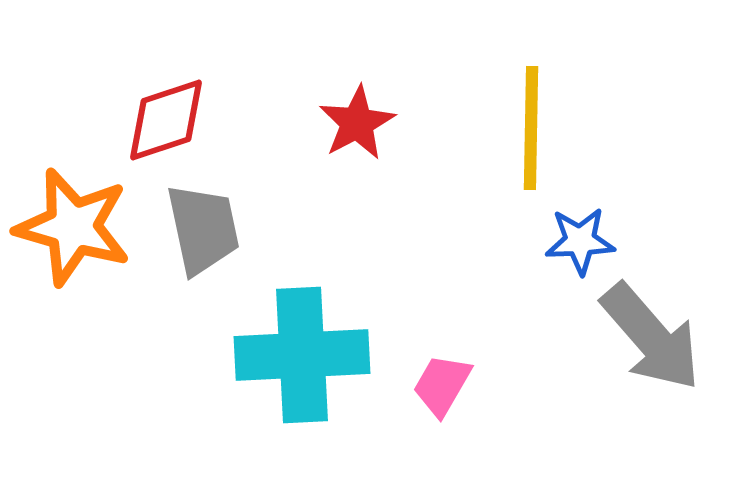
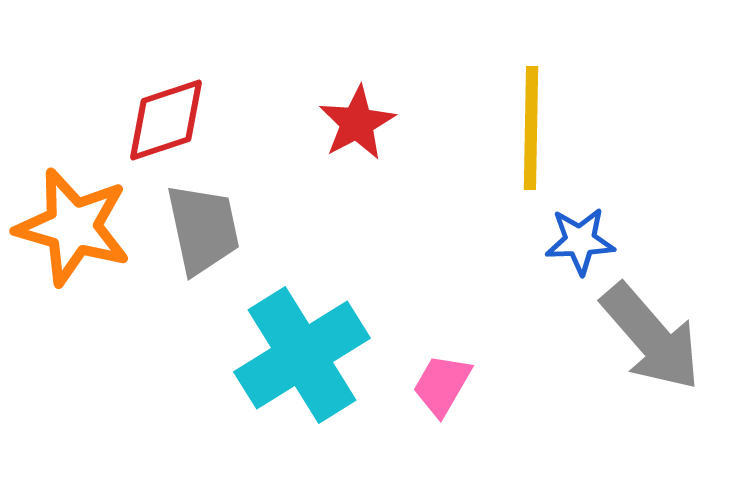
cyan cross: rotated 29 degrees counterclockwise
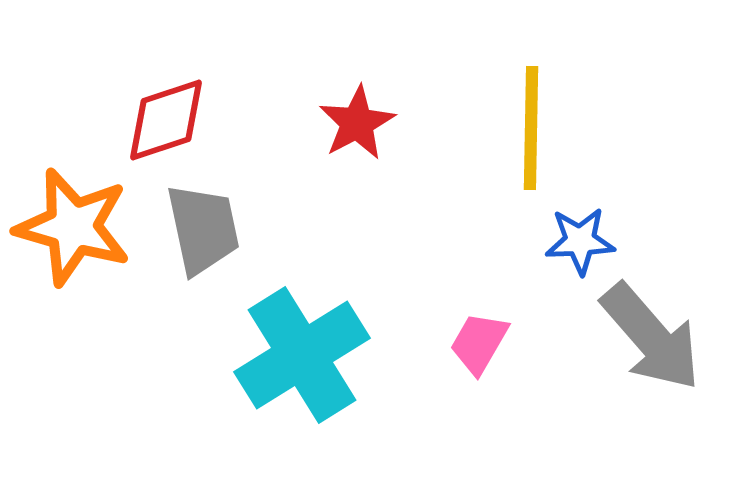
pink trapezoid: moved 37 px right, 42 px up
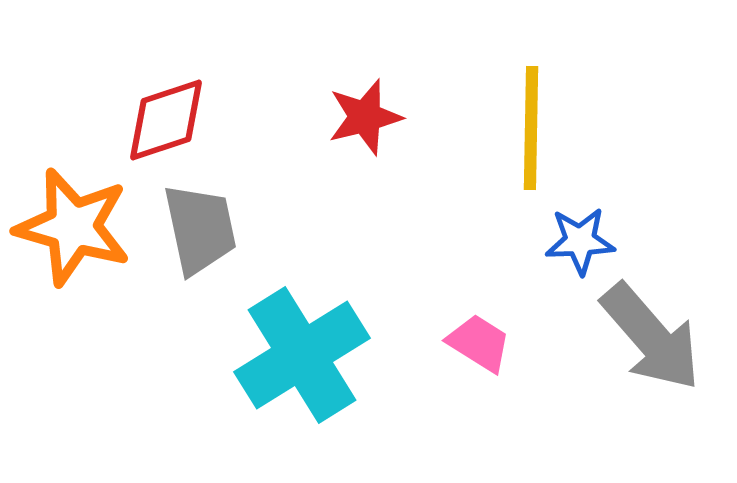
red star: moved 8 px right, 6 px up; rotated 14 degrees clockwise
gray trapezoid: moved 3 px left
pink trapezoid: rotated 92 degrees clockwise
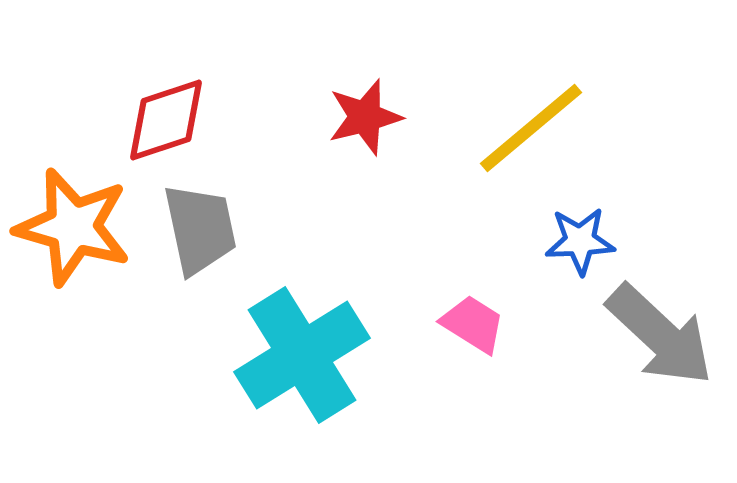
yellow line: rotated 49 degrees clockwise
gray arrow: moved 9 px right, 2 px up; rotated 6 degrees counterclockwise
pink trapezoid: moved 6 px left, 19 px up
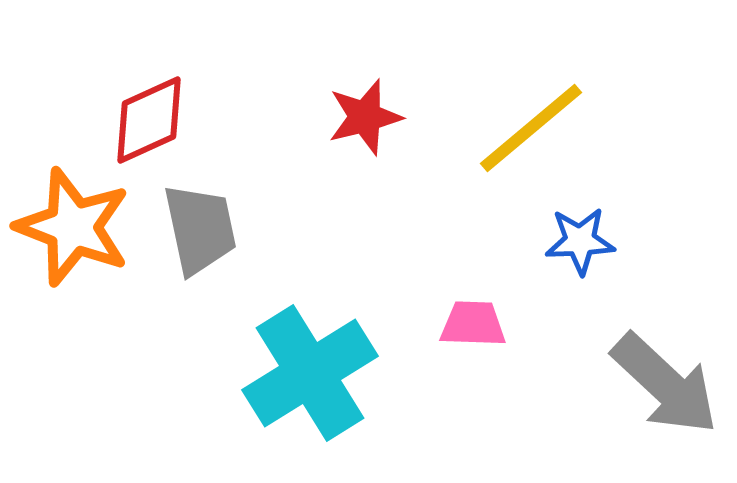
red diamond: moved 17 px left; rotated 6 degrees counterclockwise
orange star: rotated 5 degrees clockwise
pink trapezoid: rotated 30 degrees counterclockwise
gray arrow: moved 5 px right, 49 px down
cyan cross: moved 8 px right, 18 px down
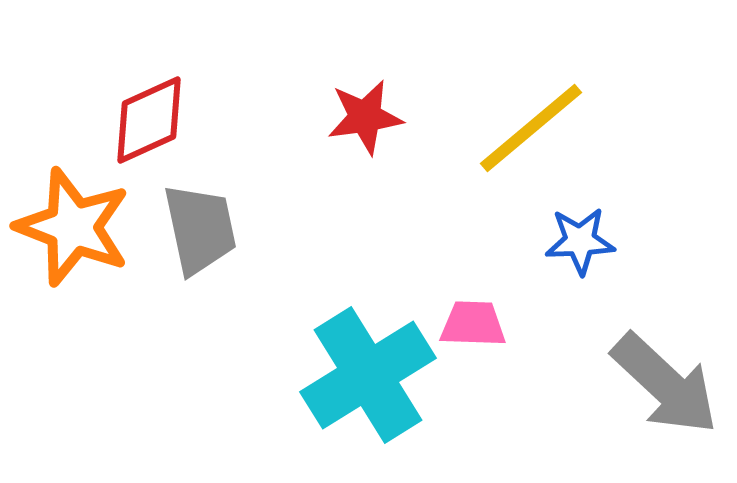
red star: rotated 6 degrees clockwise
cyan cross: moved 58 px right, 2 px down
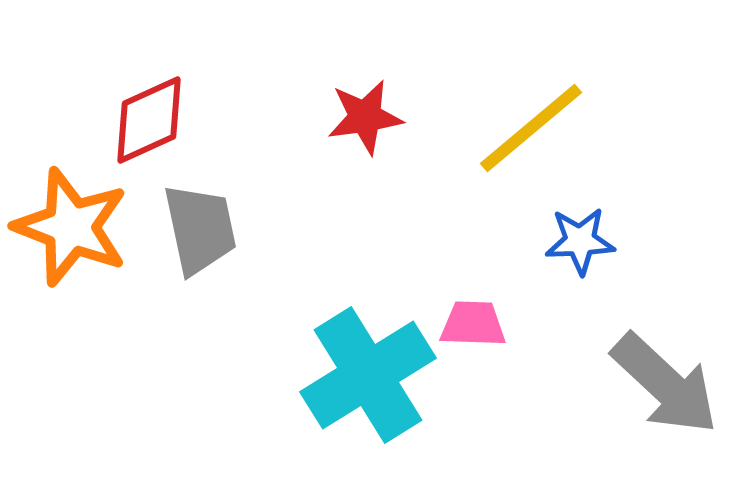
orange star: moved 2 px left
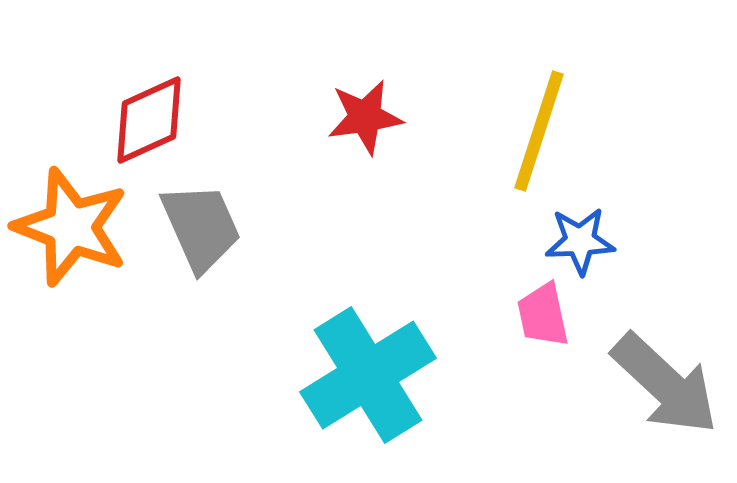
yellow line: moved 8 px right, 3 px down; rotated 32 degrees counterclockwise
gray trapezoid: moved 1 px right, 2 px up; rotated 12 degrees counterclockwise
pink trapezoid: moved 70 px right, 9 px up; rotated 104 degrees counterclockwise
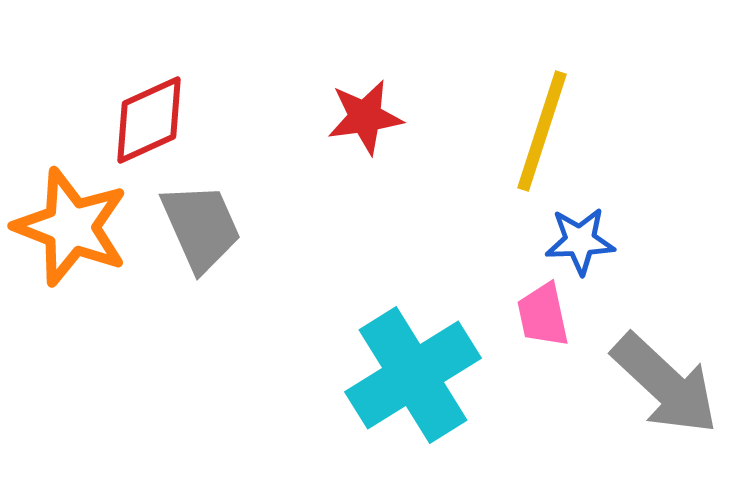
yellow line: moved 3 px right
cyan cross: moved 45 px right
